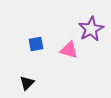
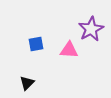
pink triangle: rotated 12 degrees counterclockwise
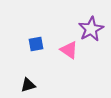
pink triangle: rotated 30 degrees clockwise
black triangle: moved 1 px right, 2 px down; rotated 28 degrees clockwise
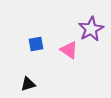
black triangle: moved 1 px up
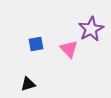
pink triangle: moved 1 px up; rotated 12 degrees clockwise
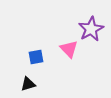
blue square: moved 13 px down
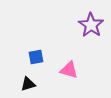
purple star: moved 4 px up; rotated 10 degrees counterclockwise
pink triangle: moved 21 px down; rotated 30 degrees counterclockwise
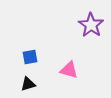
blue square: moved 6 px left
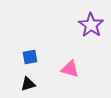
pink triangle: moved 1 px right, 1 px up
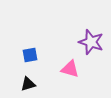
purple star: moved 17 px down; rotated 15 degrees counterclockwise
blue square: moved 2 px up
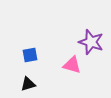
pink triangle: moved 2 px right, 4 px up
